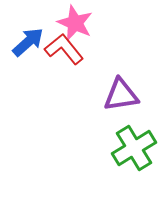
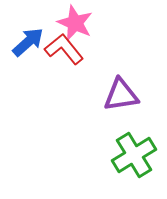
green cross: moved 7 px down
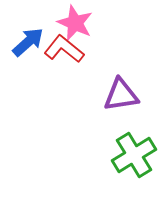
red L-shape: rotated 12 degrees counterclockwise
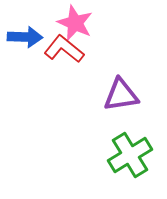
blue arrow: moved 3 px left, 5 px up; rotated 44 degrees clockwise
green cross: moved 4 px left
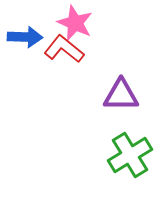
purple triangle: rotated 9 degrees clockwise
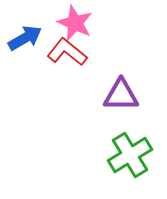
blue arrow: moved 1 px down; rotated 32 degrees counterclockwise
red L-shape: moved 3 px right, 3 px down
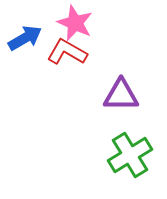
red L-shape: rotated 9 degrees counterclockwise
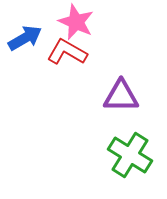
pink star: moved 1 px right, 1 px up
purple triangle: moved 1 px down
green cross: rotated 27 degrees counterclockwise
